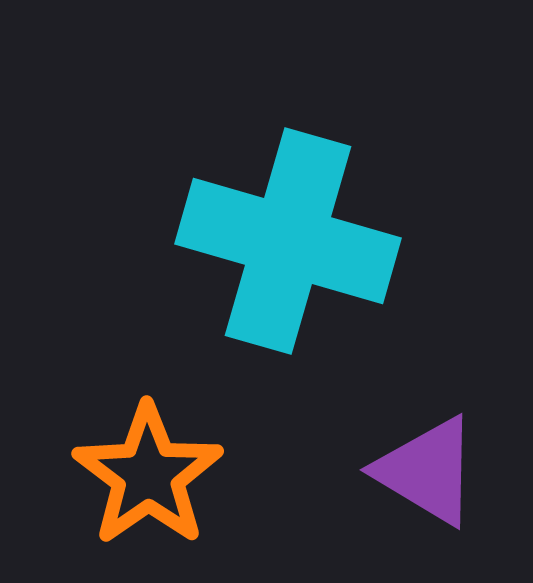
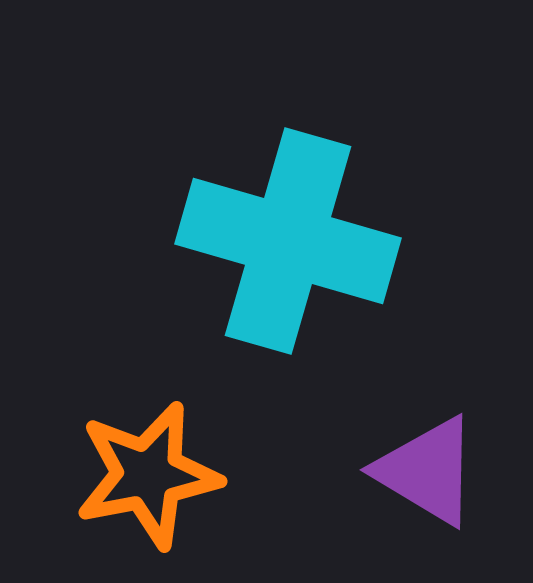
orange star: rotated 24 degrees clockwise
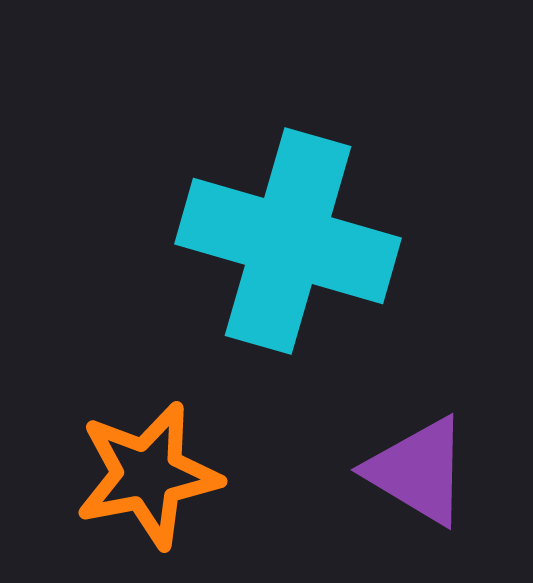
purple triangle: moved 9 px left
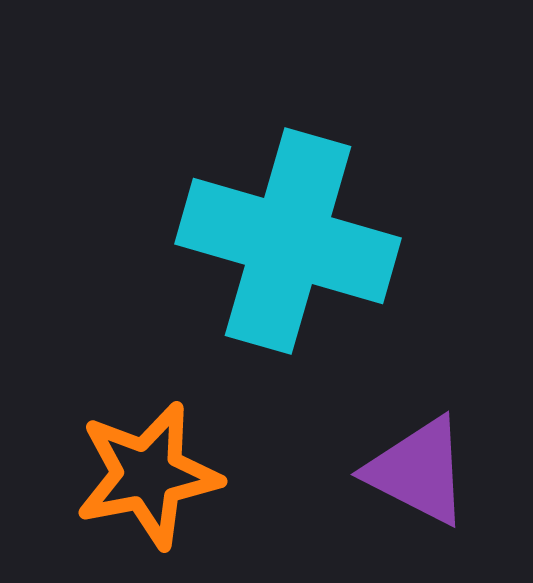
purple triangle: rotated 4 degrees counterclockwise
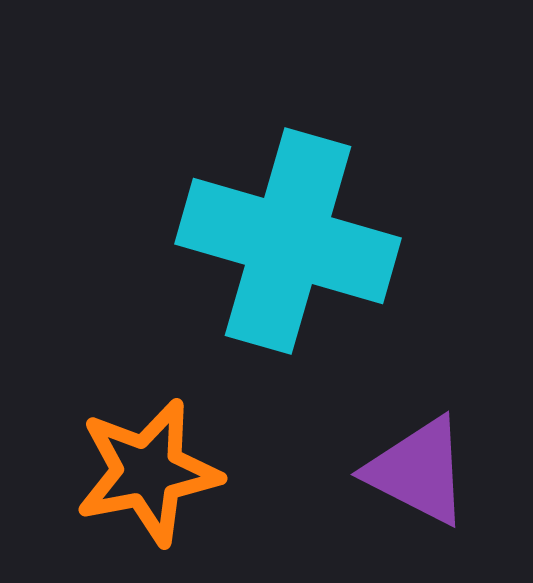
orange star: moved 3 px up
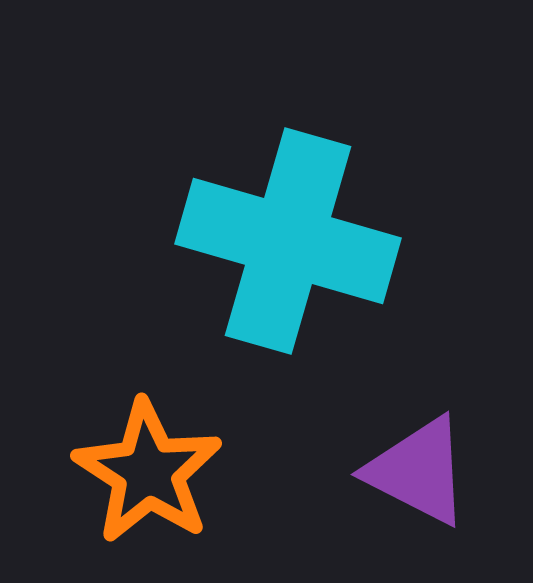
orange star: rotated 28 degrees counterclockwise
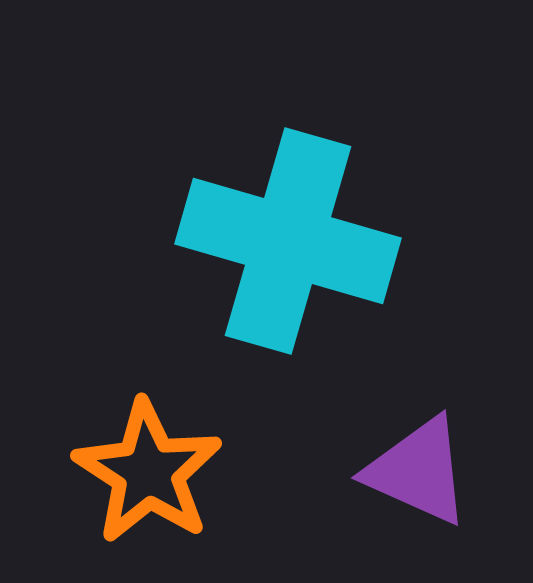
purple triangle: rotated 3 degrees counterclockwise
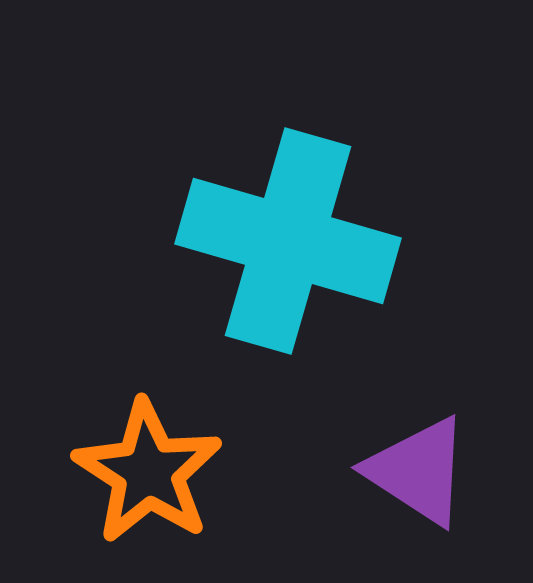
purple triangle: rotated 9 degrees clockwise
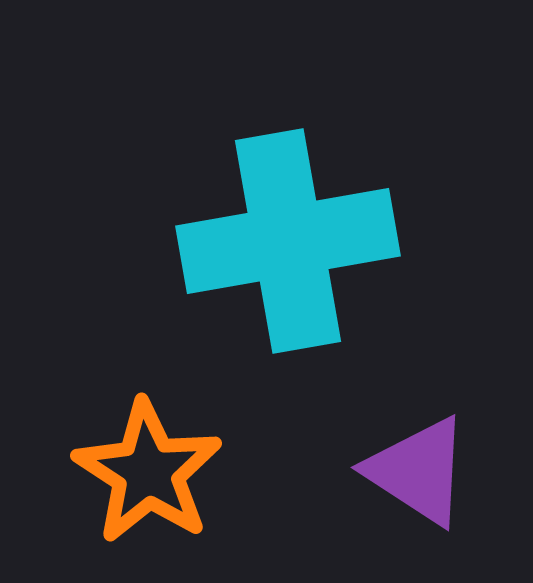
cyan cross: rotated 26 degrees counterclockwise
